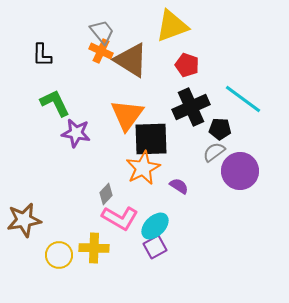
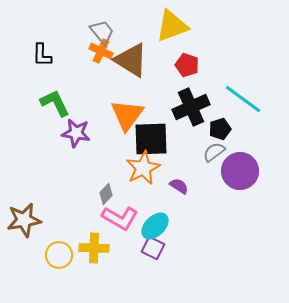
black pentagon: rotated 20 degrees counterclockwise
purple square: moved 2 px left, 1 px down; rotated 35 degrees counterclockwise
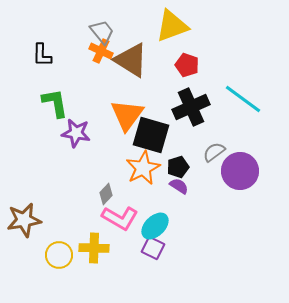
green L-shape: rotated 16 degrees clockwise
black pentagon: moved 42 px left, 38 px down
black square: moved 4 px up; rotated 18 degrees clockwise
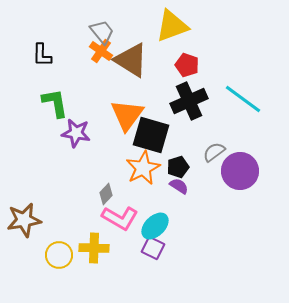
orange cross: rotated 10 degrees clockwise
black cross: moved 2 px left, 6 px up
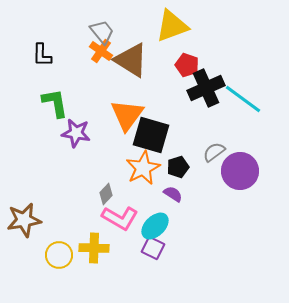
black cross: moved 17 px right, 13 px up
purple semicircle: moved 6 px left, 8 px down
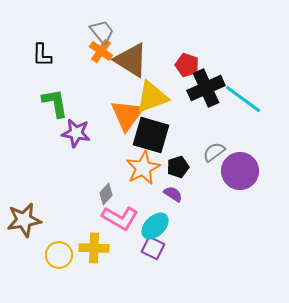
yellow triangle: moved 20 px left, 71 px down
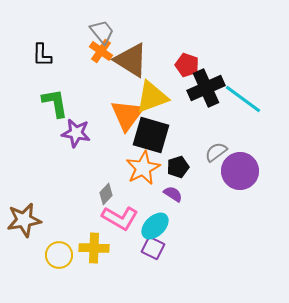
gray semicircle: moved 2 px right
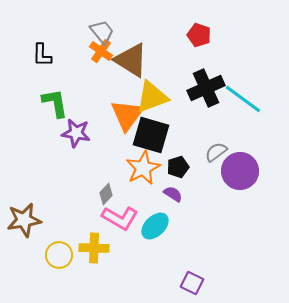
red pentagon: moved 12 px right, 30 px up
purple square: moved 39 px right, 35 px down
